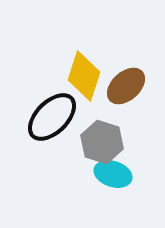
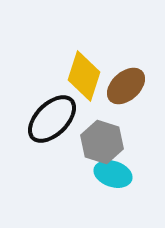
black ellipse: moved 2 px down
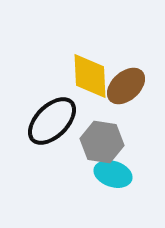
yellow diamond: moved 6 px right; rotated 21 degrees counterclockwise
black ellipse: moved 2 px down
gray hexagon: rotated 9 degrees counterclockwise
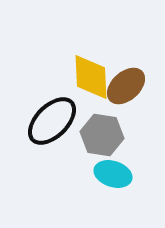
yellow diamond: moved 1 px right, 1 px down
gray hexagon: moved 7 px up
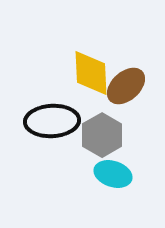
yellow diamond: moved 4 px up
black ellipse: rotated 42 degrees clockwise
gray hexagon: rotated 21 degrees clockwise
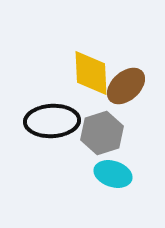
gray hexagon: moved 2 px up; rotated 12 degrees clockwise
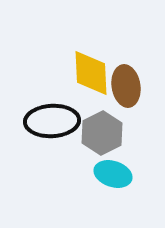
brown ellipse: rotated 57 degrees counterclockwise
gray hexagon: rotated 9 degrees counterclockwise
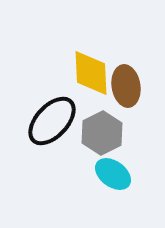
black ellipse: rotated 44 degrees counterclockwise
cyan ellipse: rotated 18 degrees clockwise
